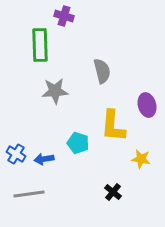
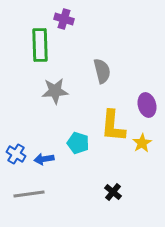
purple cross: moved 3 px down
yellow star: moved 1 px right, 16 px up; rotated 30 degrees clockwise
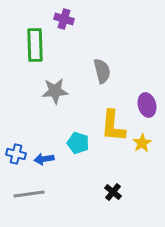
green rectangle: moved 5 px left
blue cross: rotated 18 degrees counterclockwise
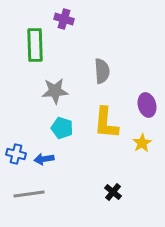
gray semicircle: rotated 10 degrees clockwise
yellow L-shape: moved 7 px left, 3 px up
cyan pentagon: moved 16 px left, 15 px up
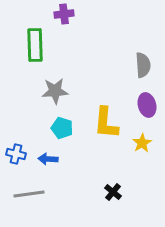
purple cross: moved 5 px up; rotated 24 degrees counterclockwise
gray semicircle: moved 41 px right, 6 px up
blue arrow: moved 4 px right; rotated 12 degrees clockwise
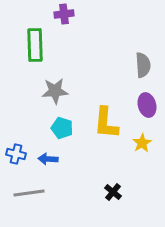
gray line: moved 1 px up
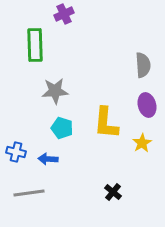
purple cross: rotated 18 degrees counterclockwise
blue cross: moved 2 px up
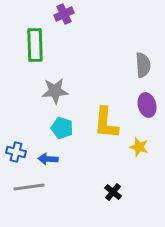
yellow star: moved 3 px left, 4 px down; rotated 24 degrees counterclockwise
gray line: moved 6 px up
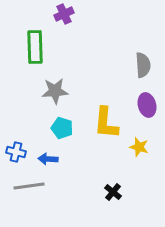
green rectangle: moved 2 px down
gray line: moved 1 px up
